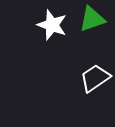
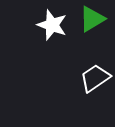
green triangle: rotated 12 degrees counterclockwise
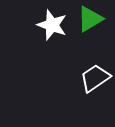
green triangle: moved 2 px left
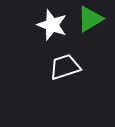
white trapezoid: moved 30 px left, 11 px up; rotated 16 degrees clockwise
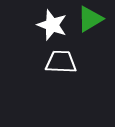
white trapezoid: moved 4 px left, 5 px up; rotated 20 degrees clockwise
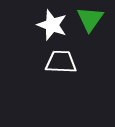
green triangle: rotated 24 degrees counterclockwise
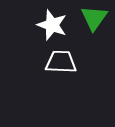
green triangle: moved 4 px right, 1 px up
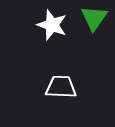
white trapezoid: moved 25 px down
